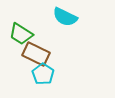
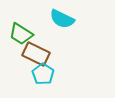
cyan semicircle: moved 3 px left, 2 px down
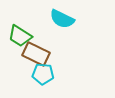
green trapezoid: moved 1 px left, 2 px down
cyan pentagon: rotated 30 degrees counterclockwise
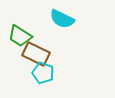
cyan pentagon: moved 1 px up; rotated 15 degrees clockwise
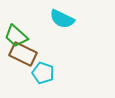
green trapezoid: moved 4 px left; rotated 10 degrees clockwise
brown rectangle: moved 13 px left
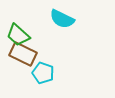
green trapezoid: moved 2 px right, 1 px up
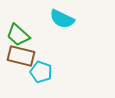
brown rectangle: moved 2 px left, 2 px down; rotated 12 degrees counterclockwise
cyan pentagon: moved 2 px left, 1 px up
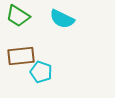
green trapezoid: moved 19 px up; rotated 10 degrees counterclockwise
brown rectangle: rotated 20 degrees counterclockwise
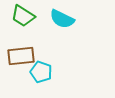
green trapezoid: moved 5 px right
